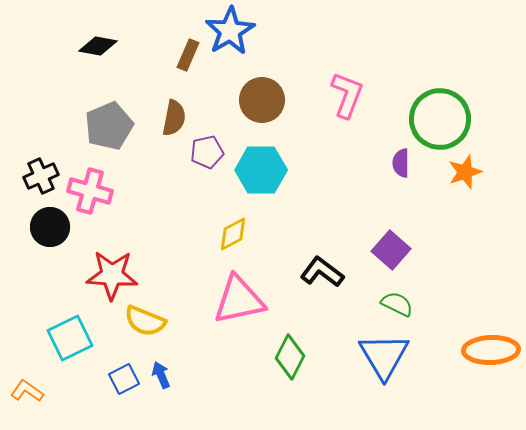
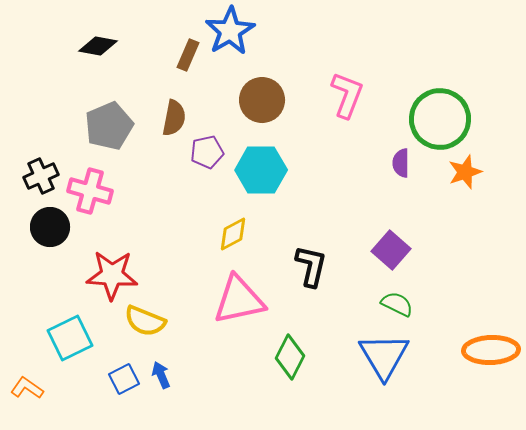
black L-shape: moved 11 px left, 6 px up; rotated 66 degrees clockwise
orange L-shape: moved 3 px up
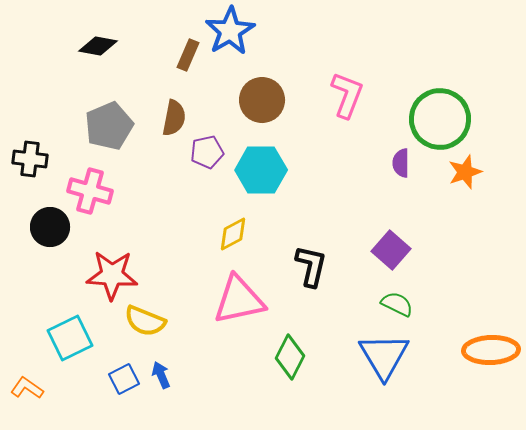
black cross: moved 11 px left, 17 px up; rotated 32 degrees clockwise
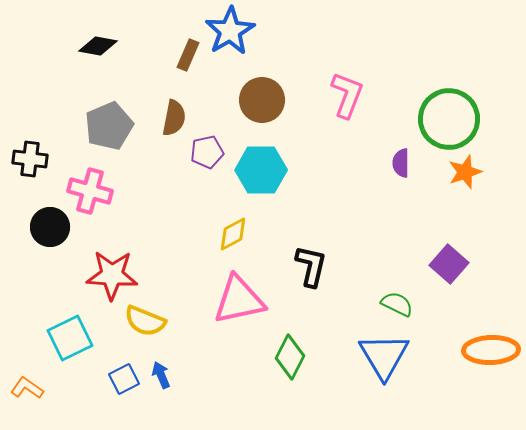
green circle: moved 9 px right
purple square: moved 58 px right, 14 px down
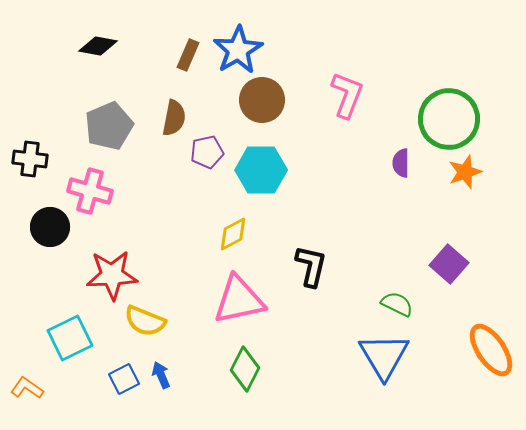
blue star: moved 8 px right, 19 px down
red star: rotated 6 degrees counterclockwise
orange ellipse: rotated 58 degrees clockwise
green diamond: moved 45 px left, 12 px down
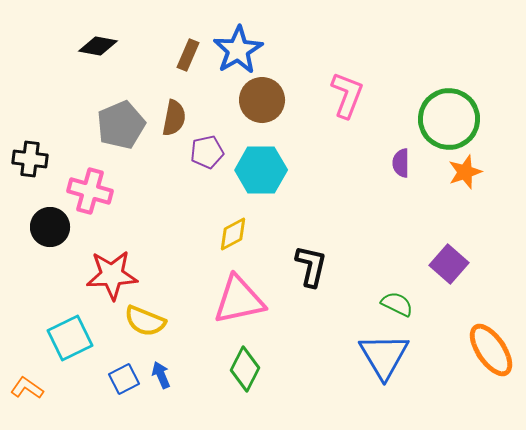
gray pentagon: moved 12 px right, 1 px up
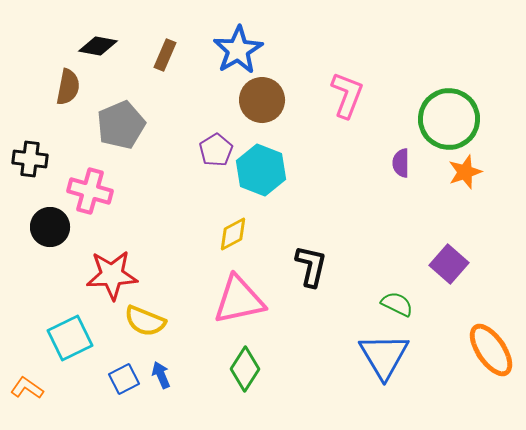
brown rectangle: moved 23 px left
brown semicircle: moved 106 px left, 31 px up
purple pentagon: moved 9 px right, 2 px up; rotated 20 degrees counterclockwise
cyan hexagon: rotated 21 degrees clockwise
green diamond: rotated 6 degrees clockwise
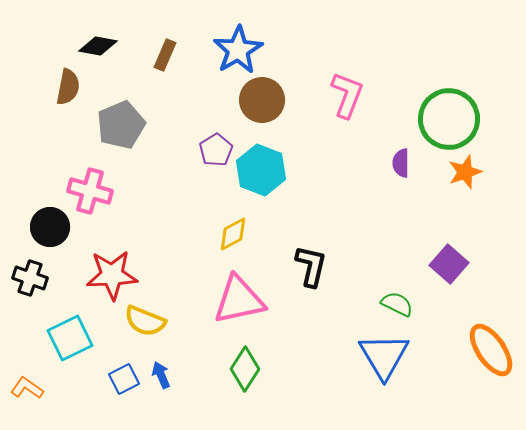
black cross: moved 119 px down; rotated 12 degrees clockwise
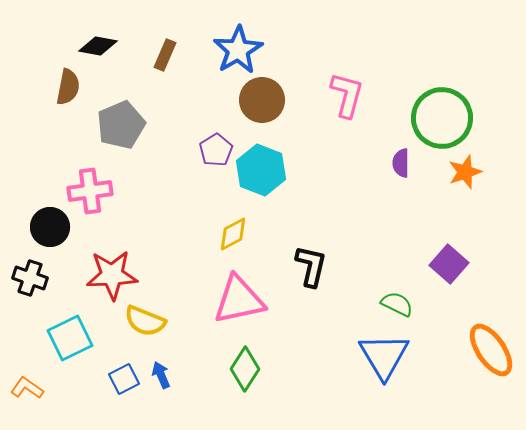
pink L-shape: rotated 6 degrees counterclockwise
green circle: moved 7 px left, 1 px up
pink cross: rotated 24 degrees counterclockwise
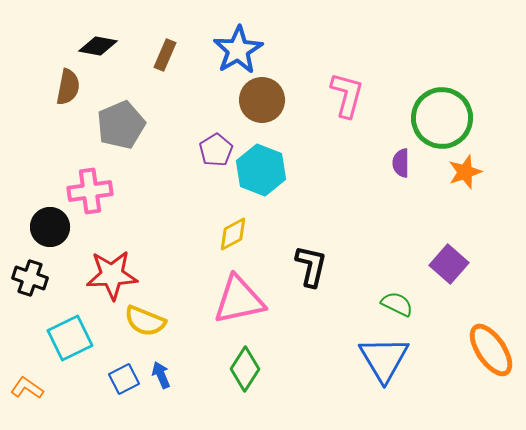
blue triangle: moved 3 px down
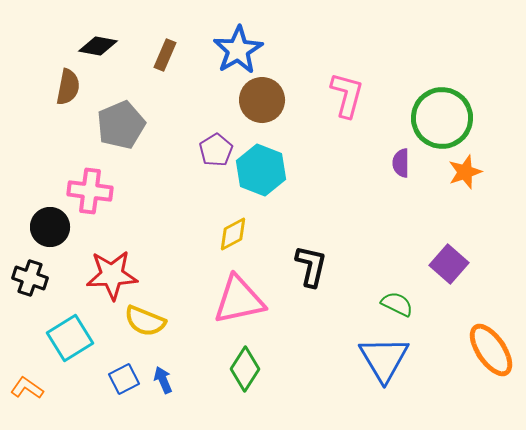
pink cross: rotated 15 degrees clockwise
cyan square: rotated 6 degrees counterclockwise
blue arrow: moved 2 px right, 5 px down
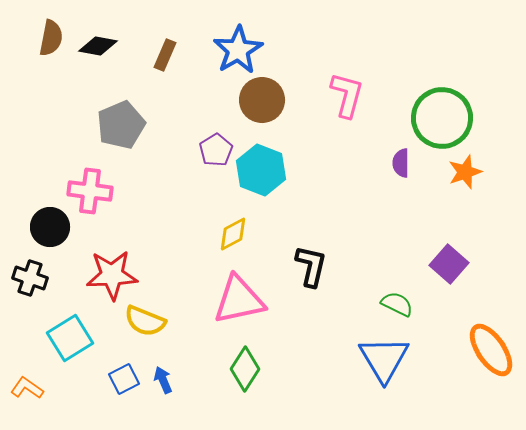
brown semicircle: moved 17 px left, 49 px up
